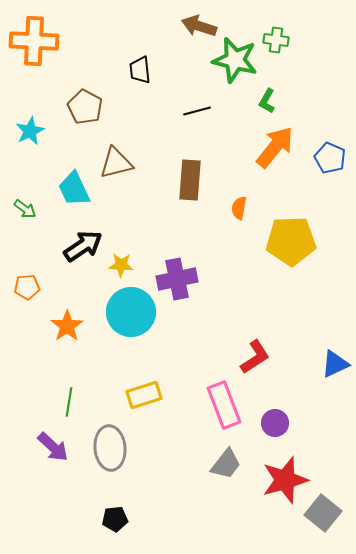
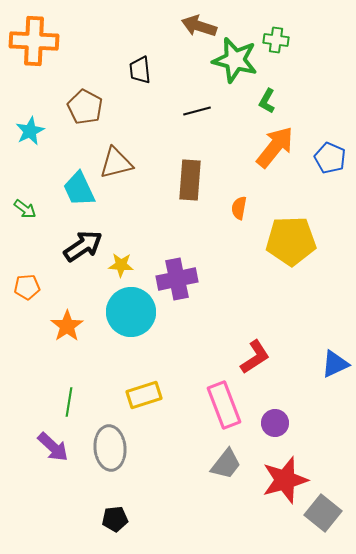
cyan trapezoid: moved 5 px right
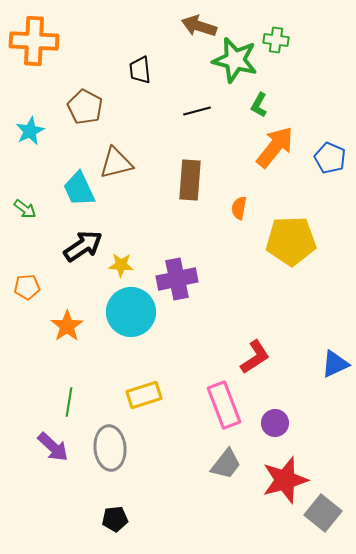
green L-shape: moved 8 px left, 4 px down
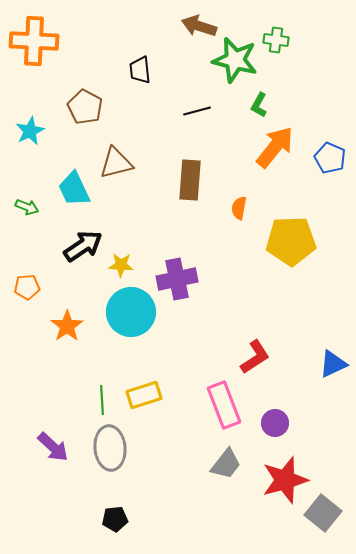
cyan trapezoid: moved 5 px left
green arrow: moved 2 px right, 2 px up; rotated 15 degrees counterclockwise
blue triangle: moved 2 px left
green line: moved 33 px right, 2 px up; rotated 12 degrees counterclockwise
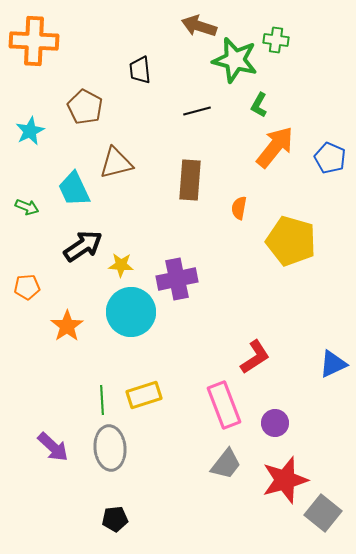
yellow pentagon: rotated 18 degrees clockwise
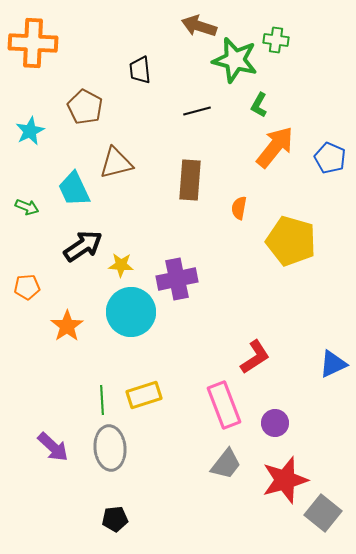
orange cross: moved 1 px left, 2 px down
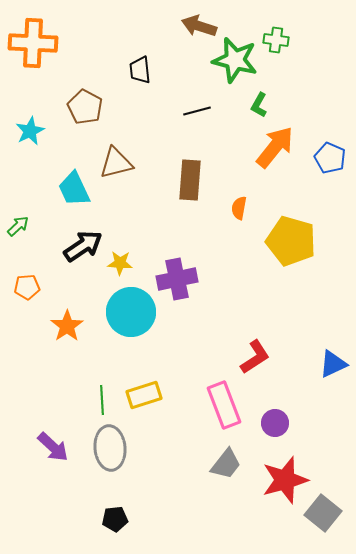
green arrow: moved 9 px left, 19 px down; rotated 65 degrees counterclockwise
yellow star: moved 1 px left, 2 px up
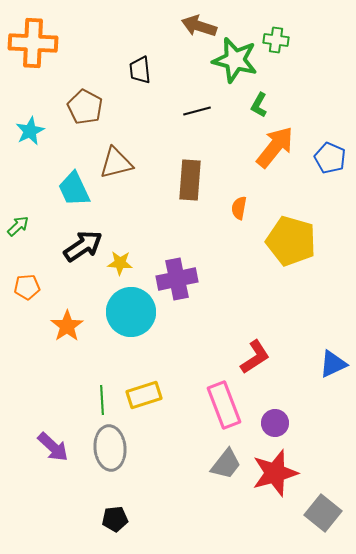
red star: moved 10 px left, 7 px up
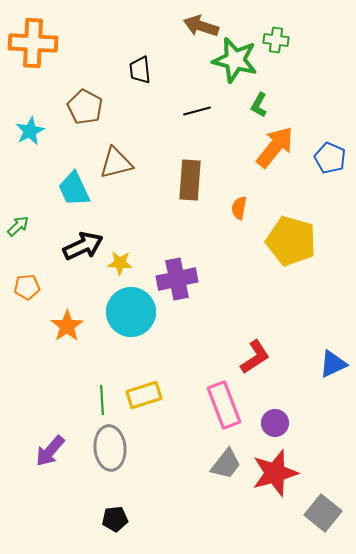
brown arrow: moved 2 px right
black arrow: rotated 9 degrees clockwise
purple arrow: moved 3 px left, 4 px down; rotated 88 degrees clockwise
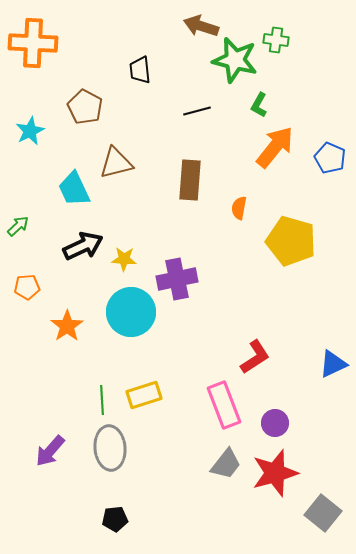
yellow star: moved 4 px right, 4 px up
